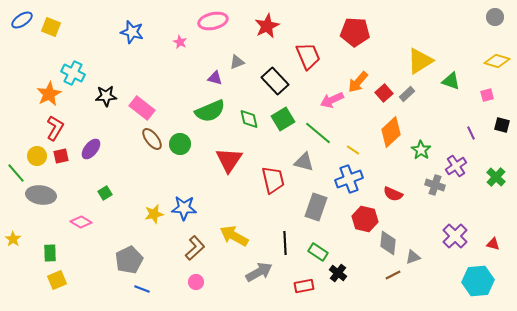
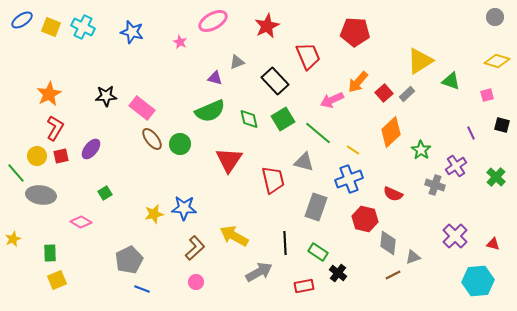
pink ellipse at (213, 21): rotated 16 degrees counterclockwise
cyan cross at (73, 73): moved 10 px right, 46 px up
yellow star at (13, 239): rotated 14 degrees clockwise
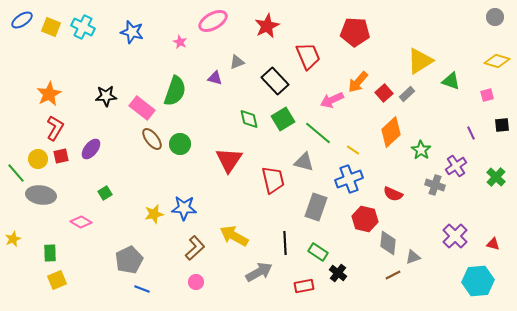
green semicircle at (210, 111): moved 35 px left, 20 px up; rotated 48 degrees counterclockwise
black square at (502, 125): rotated 21 degrees counterclockwise
yellow circle at (37, 156): moved 1 px right, 3 px down
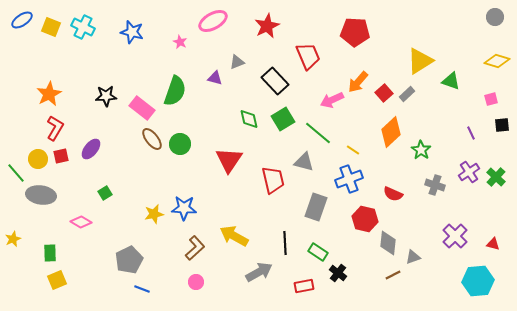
pink square at (487, 95): moved 4 px right, 4 px down
purple cross at (456, 166): moved 13 px right, 6 px down
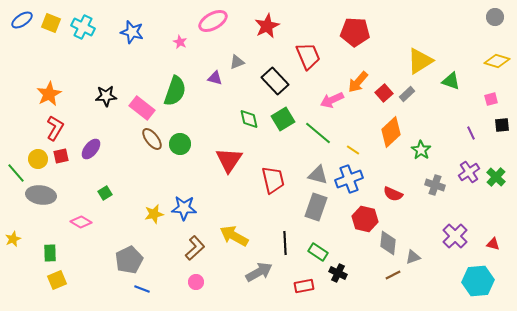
yellow square at (51, 27): moved 4 px up
gray triangle at (304, 162): moved 14 px right, 13 px down
black cross at (338, 273): rotated 12 degrees counterclockwise
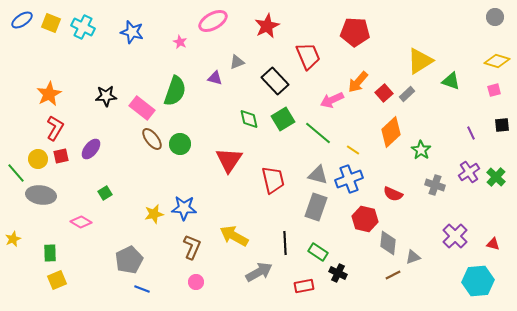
pink square at (491, 99): moved 3 px right, 9 px up
brown L-shape at (195, 248): moved 3 px left, 1 px up; rotated 25 degrees counterclockwise
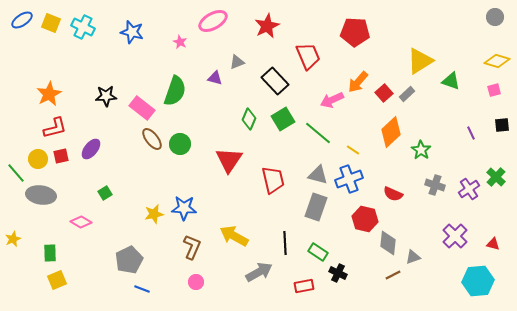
green diamond at (249, 119): rotated 35 degrees clockwise
red L-shape at (55, 128): rotated 45 degrees clockwise
purple cross at (469, 172): moved 17 px down
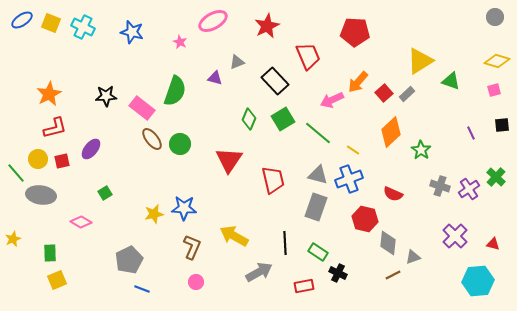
red square at (61, 156): moved 1 px right, 5 px down
gray cross at (435, 185): moved 5 px right, 1 px down
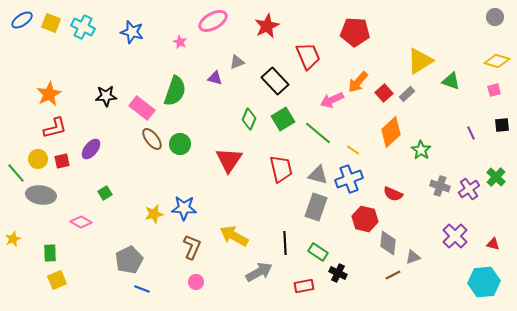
red trapezoid at (273, 180): moved 8 px right, 11 px up
cyan hexagon at (478, 281): moved 6 px right, 1 px down
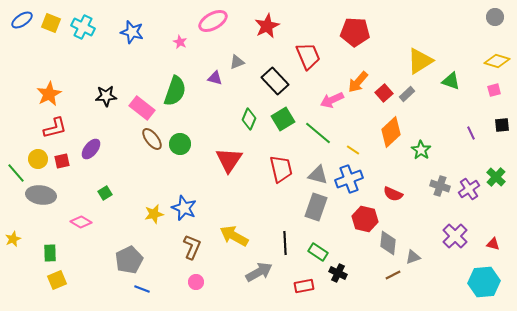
blue star at (184, 208): rotated 20 degrees clockwise
